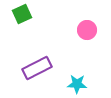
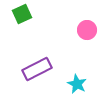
purple rectangle: moved 1 px down
cyan star: rotated 24 degrees clockwise
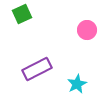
cyan star: rotated 18 degrees clockwise
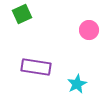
pink circle: moved 2 px right
purple rectangle: moved 1 px left, 2 px up; rotated 36 degrees clockwise
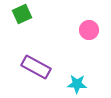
purple rectangle: rotated 20 degrees clockwise
cyan star: rotated 30 degrees clockwise
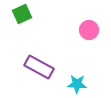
purple rectangle: moved 3 px right
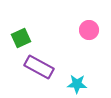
green square: moved 1 px left, 24 px down
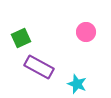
pink circle: moved 3 px left, 2 px down
cyan star: rotated 18 degrees clockwise
